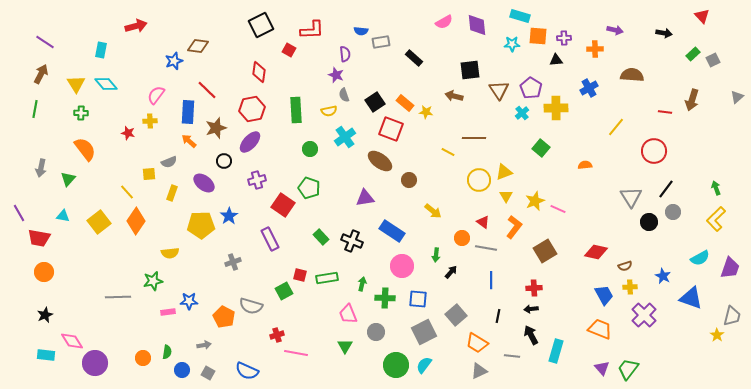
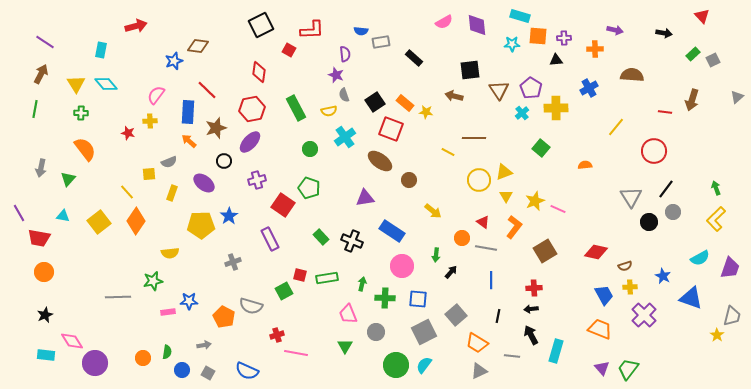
green rectangle at (296, 110): moved 2 px up; rotated 25 degrees counterclockwise
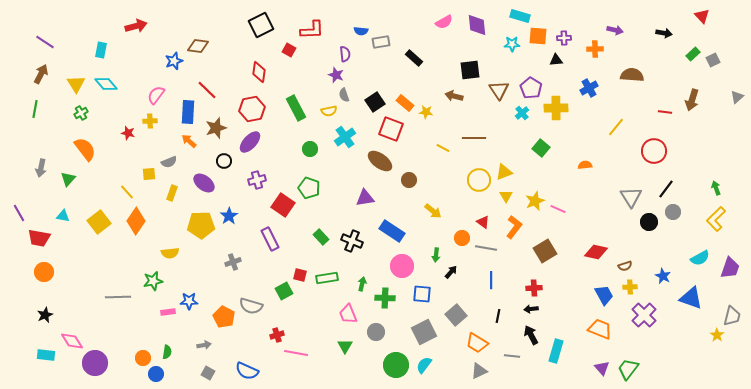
green cross at (81, 113): rotated 32 degrees counterclockwise
yellow line at (448, 152): moved 5 px left, 4 px up
blue square at (418, 299): moved 4 px right, 5 px up
blue circle at (182, 370): moved 26 px left, 4 px down
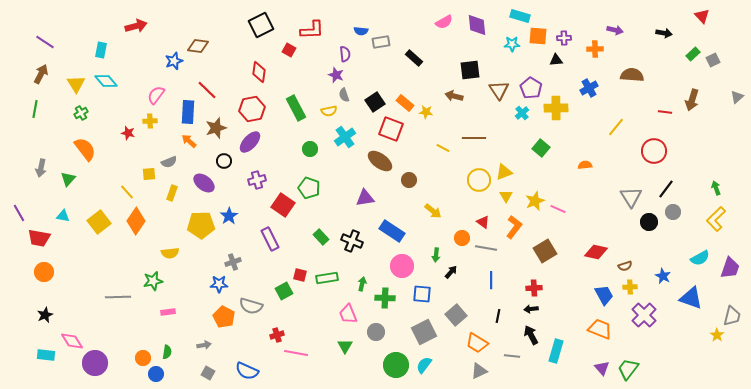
cyan diamond at (106, 84): moved 3 px up
blue star at (189, 301): moved 30 px right, 17 px up
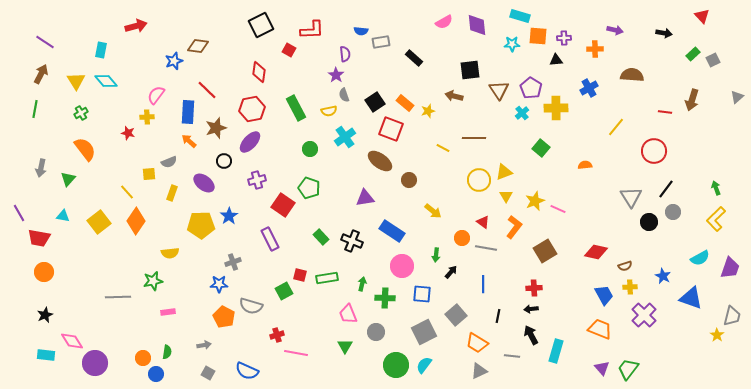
purple star at (336, 75): rotated 14 degrees clockwise
yellow triangle at (76, 84): moved 3 px up
yellow star at (426, 112): moved 2 px right, 1 px up; rotated 24 degrees counterclockwise
yellow cross at (150, 121): moved 3 px left, 4 px up
blue line at (491, 280): moved 8 px left, 4 px down
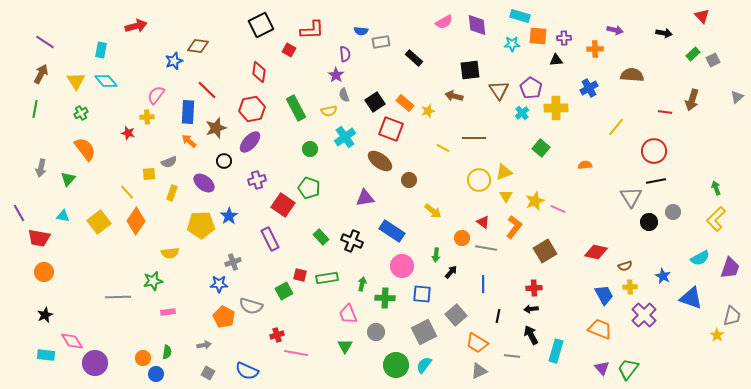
black line at (666, 189): moved 10 px left, 8 px up; rotated 42 degrees clockwise
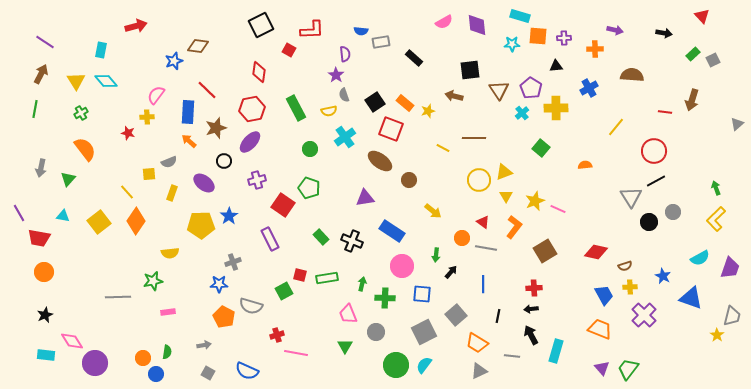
black triangle at (556, 60): moved 6 px down
gray triangle at (737, 97): moved 27 px down
black line at (656, 181): rotated 18 degrees counterclockwise
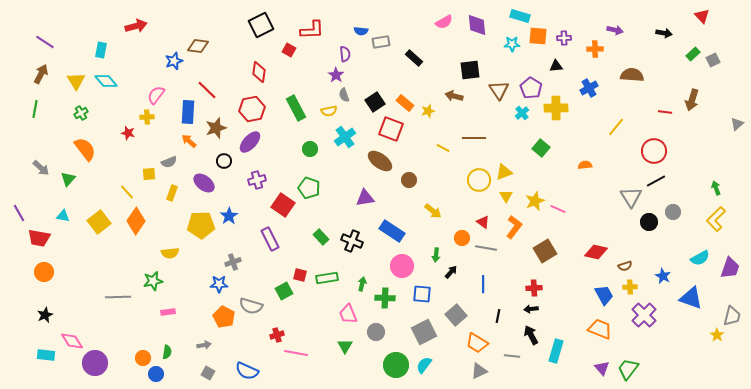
gray arrow at (41, 168): rotated 60 degrees counterclockwise
